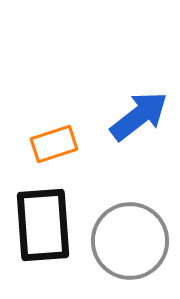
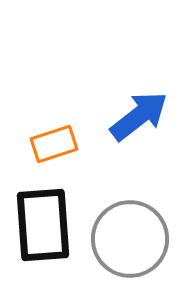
gray circle: moved 2 px up
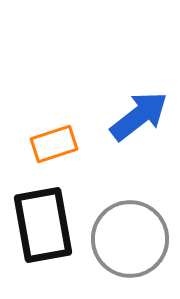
black rectangle: rotated 6 degrees counterclockwise
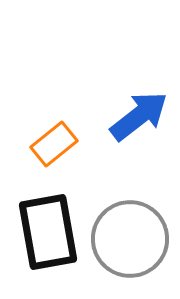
orange rectangle: rotated 21 degrees counterclockwise
black rectangle: moved 5 px right, 7 px down
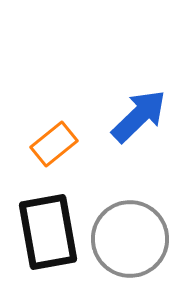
blue arrow: rotated 6 degrees counterclockwise
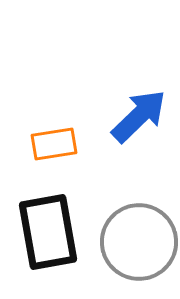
orange rectangle: rotated 30 degrees clockwise
gray circle: moved 9 px right, 3 px down
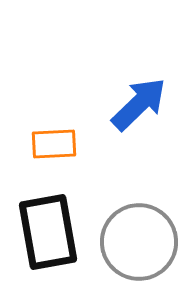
blue arrow: moved 12 px up
orange rectangle: rotated 6 degrees clockwise
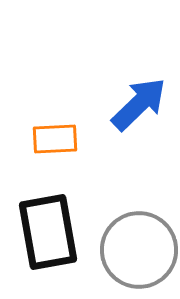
orange rectangle: moved 1 px right, 5 px up
gray circle: moved 8 px down
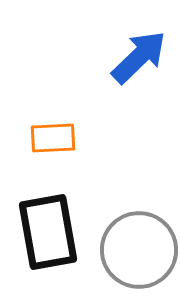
blue arrow: moved 47 px up
orange rectangle: moved 2 px left, 1 px up
